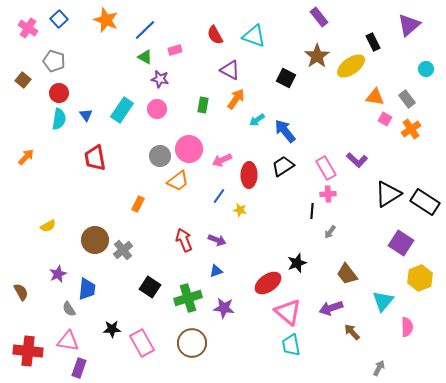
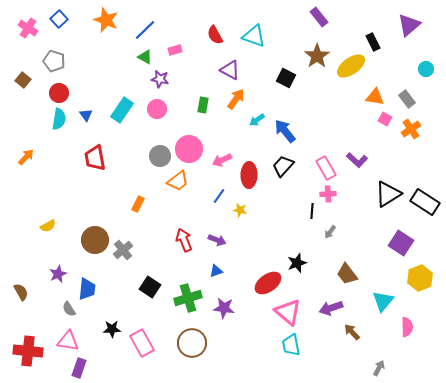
black trapezoid at (283, 166): rotated 15 degrees counterclockwise
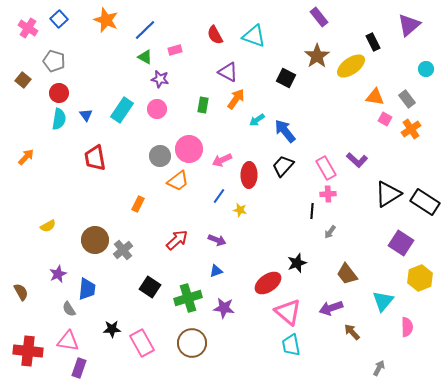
purple triangle at (230, 70): moved 2 px left, 2 px down
red arrow at (184, 240): moved 7 px left; rotated 70 degrees clockwise
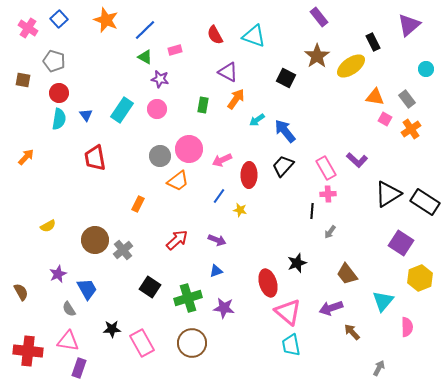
brown square at (23, 80): rotated 28 degrees counterclockwise
red ellipse at (268, 283): rotated 72 degrees counterclockwise
blue trapezoid at (87, 289): rotated 35 degrees counterclockwise
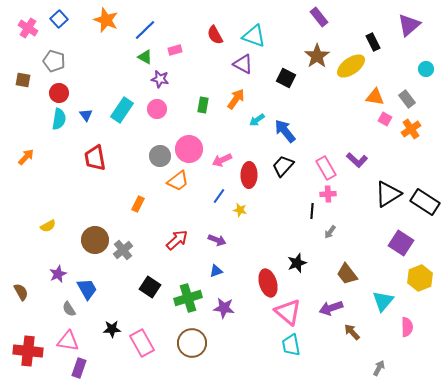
purple triangle at (228, 72): moved 15 px right, 8 px up
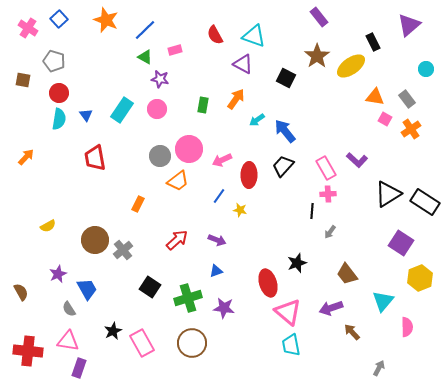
black star at (112, 329): moved 1 px right, 2 px down; rotated 24 degrees counterclockwise
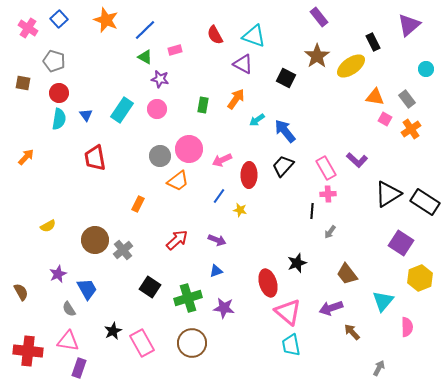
brown square at (23, 80): moved 3 px down
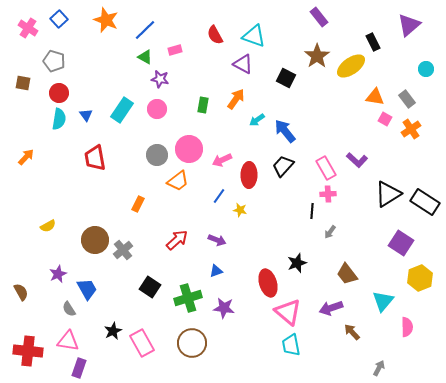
gray circle at (160, 156): moved 3 px left, 1 px up
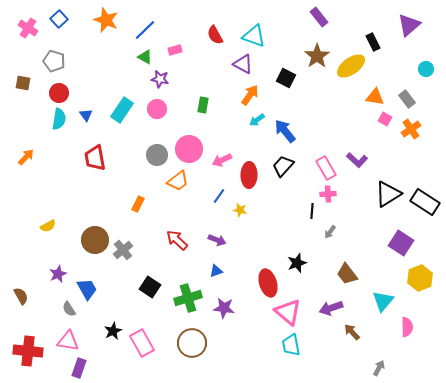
orange arrow at (236, 99): moved 14 px right, 4 px up
red arrow at (177, 240): rotated 95 degrees counterclockwise
brown semicircle at (21, 292): moved 4 px down
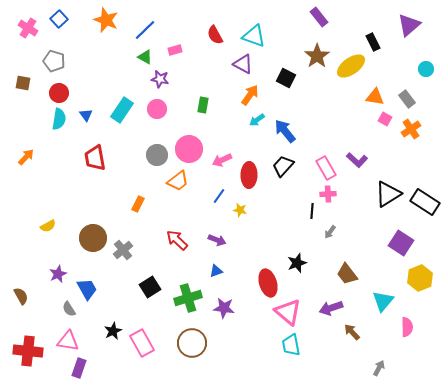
brown circle at (95, 240): moved 2 px left, 2 px up
black square at (150, 287): rotated 25 degrees clockwise
